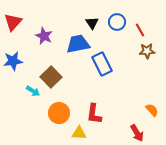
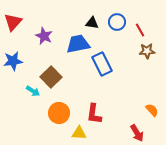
black triangle: rotated 48 degrees counterclockwise
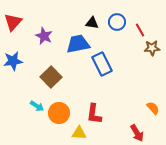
brown star: moved 5 px right, 3 px up
cyan arrow: moved 4 px right, 15 px down
orange semicircle: moved 1 px right, 2 px up
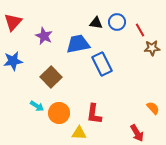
black triangle: moved 4 px right
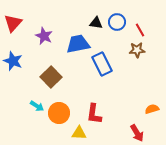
red triangle: moved 1 px down
brown star: moved 15 px left, 2 px down
blue star: rotated 30 degrees clockwise
orange semicircle: moved 1 px left, 1 px down; rotated 64 degrees counterclockwise
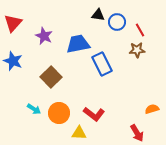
black triangle: moved 2 px right, 8 px up
cyan arrow: moved 3 px left, 3 px down
red L-shape: rotated 60 degrees counterclockwise
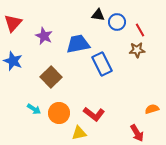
yellow triangle: rotated 14 degrees counterclockwise
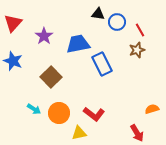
black triangle: moved 1 px up
purple star: rotated 12 degrees clockwise
brown star: rotated 14 degrees counterclockwise
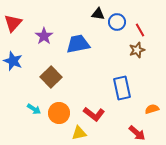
blue rectangle: moved 20 px right, 24 px down; rotated 15 degrees clockwise
red arrow: rotated 18 degrees counterclockwise
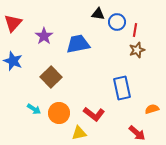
red line: moved 5 px left; rotated 40 degrees clockwise
